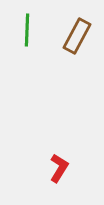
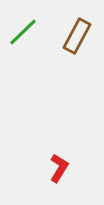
green line: moved 4 px left, 2 px down; rotated 44 degrees clockwise
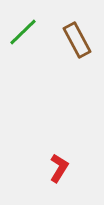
brown rectangle: moved 4 px down; rotated 56 degrees counterclockwise
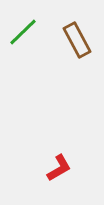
red L-shape: rotated 28 degrees clockwise
